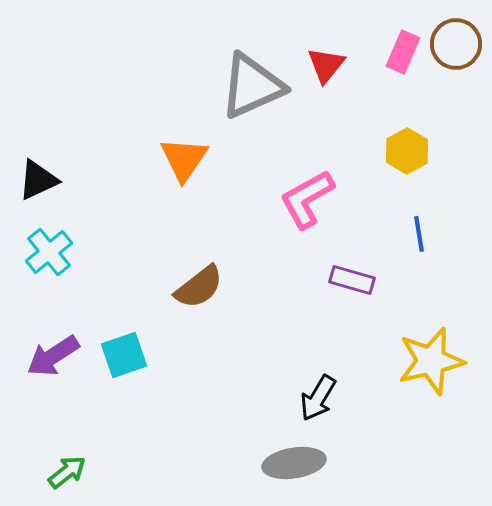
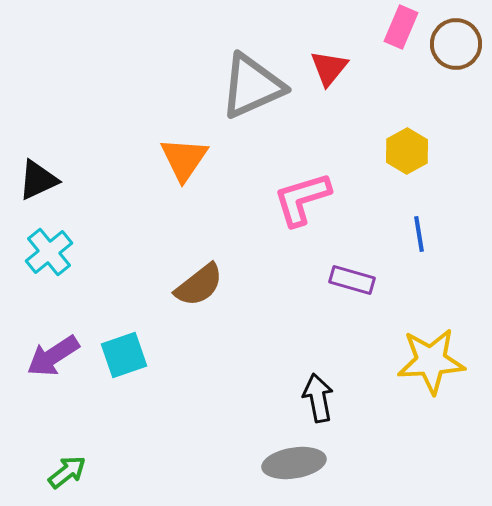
pink rectangle: moved 2 px left, 25 px up
red triangle: moved 3 px right, 3 px down
pink L-shape: moved 5 px left; rotated 12 degrees clockwise
brown semicircle: moved 2 px up
yellow star: rotated 10 degrees clockwise
black arrow: rotated 138 degrees clockwise
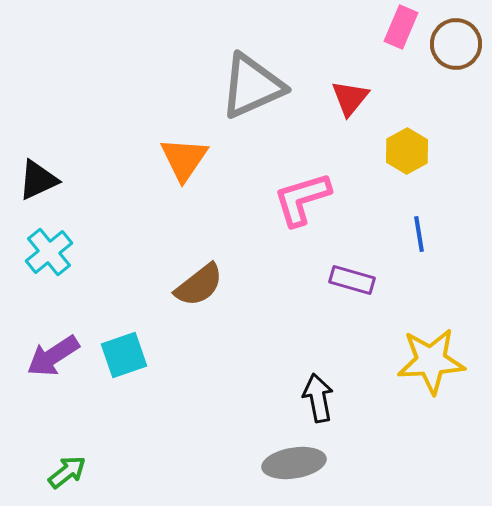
red triangle: moved 21 px right, 30 px down
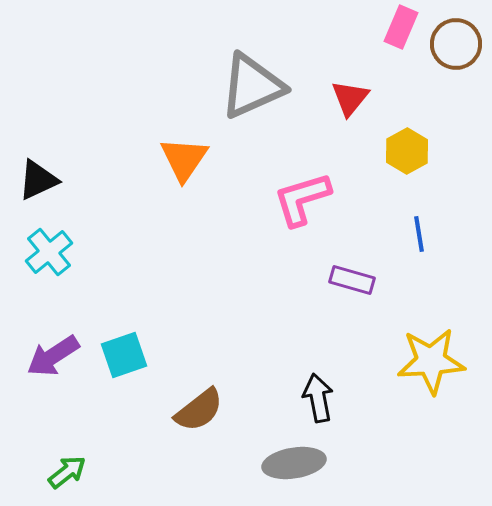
brown semicircle: moved 125 px down
